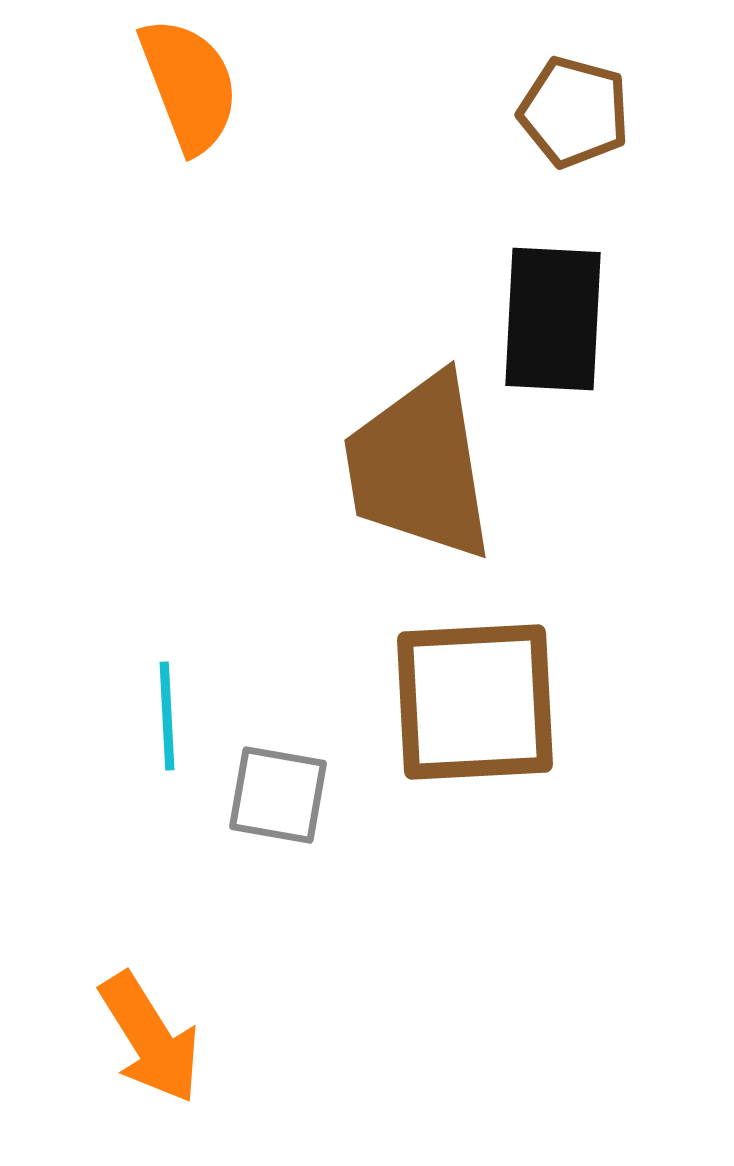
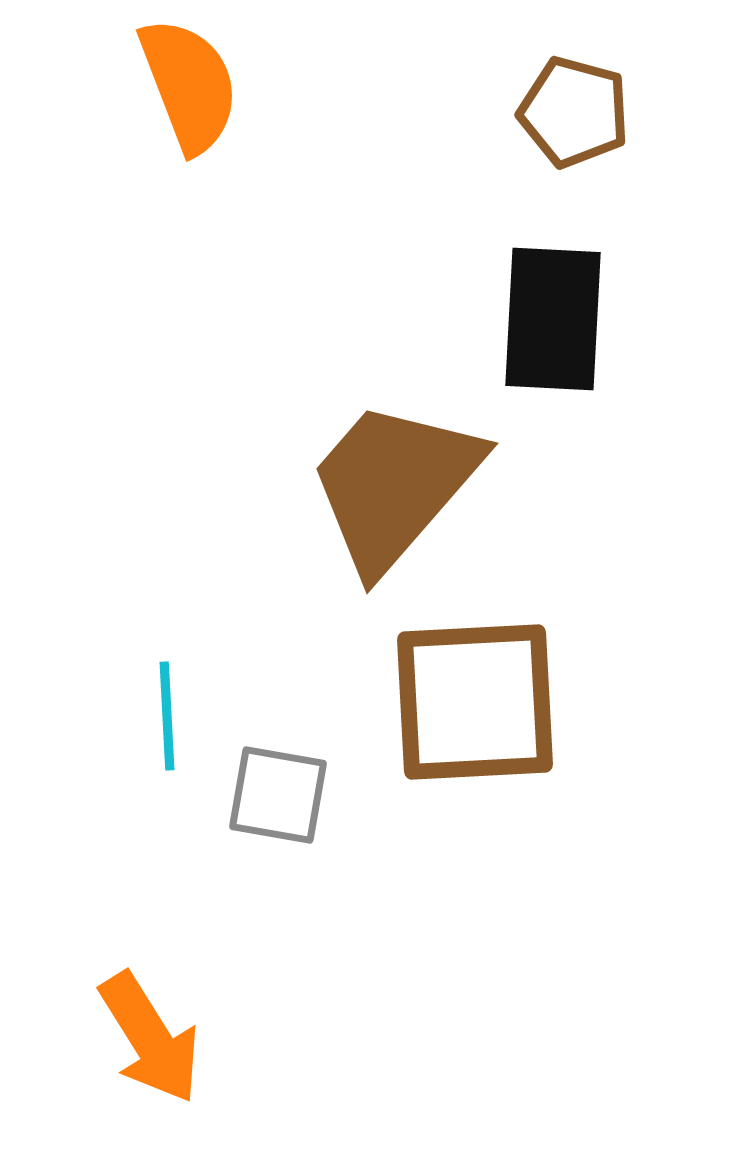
brown trapezoid: moved 25 px left, 18 px down; rotated 50 degrees clockwise
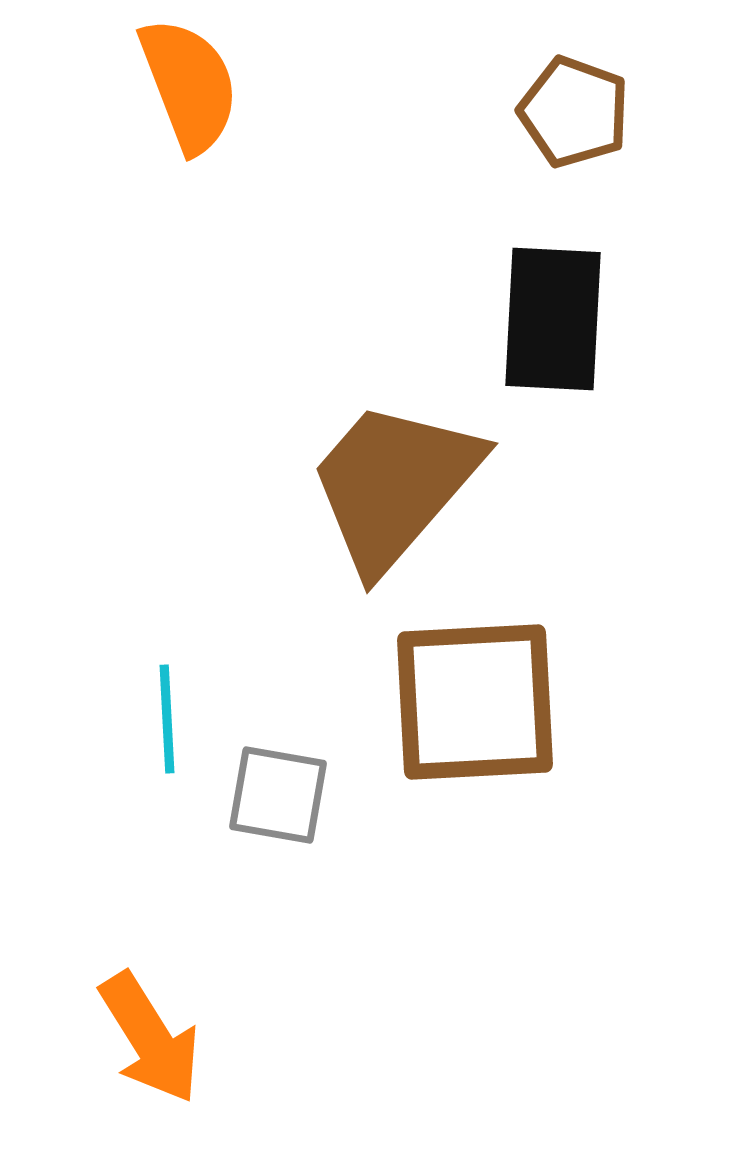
brown pentagon: rotated 5 degrees clockwise
cyan line: moved 3 px down
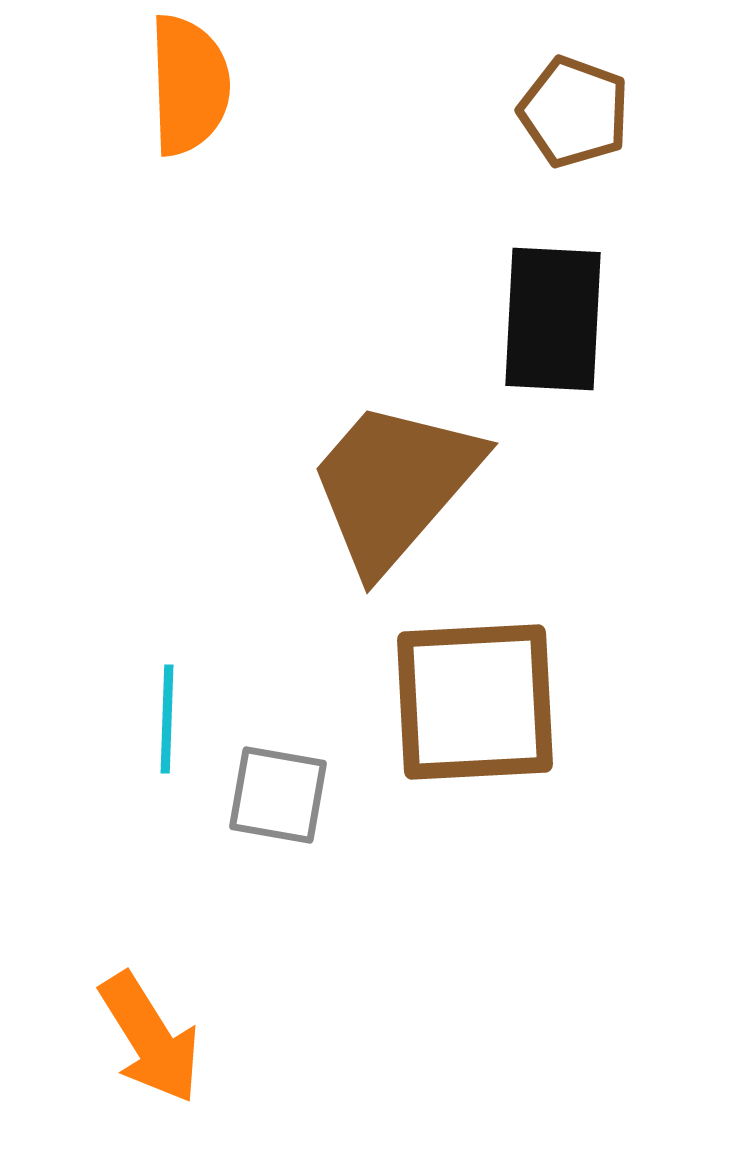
orange semicircle: rotated 19 degrees clockwise
cyan line: rotated 5 degrees clockwise
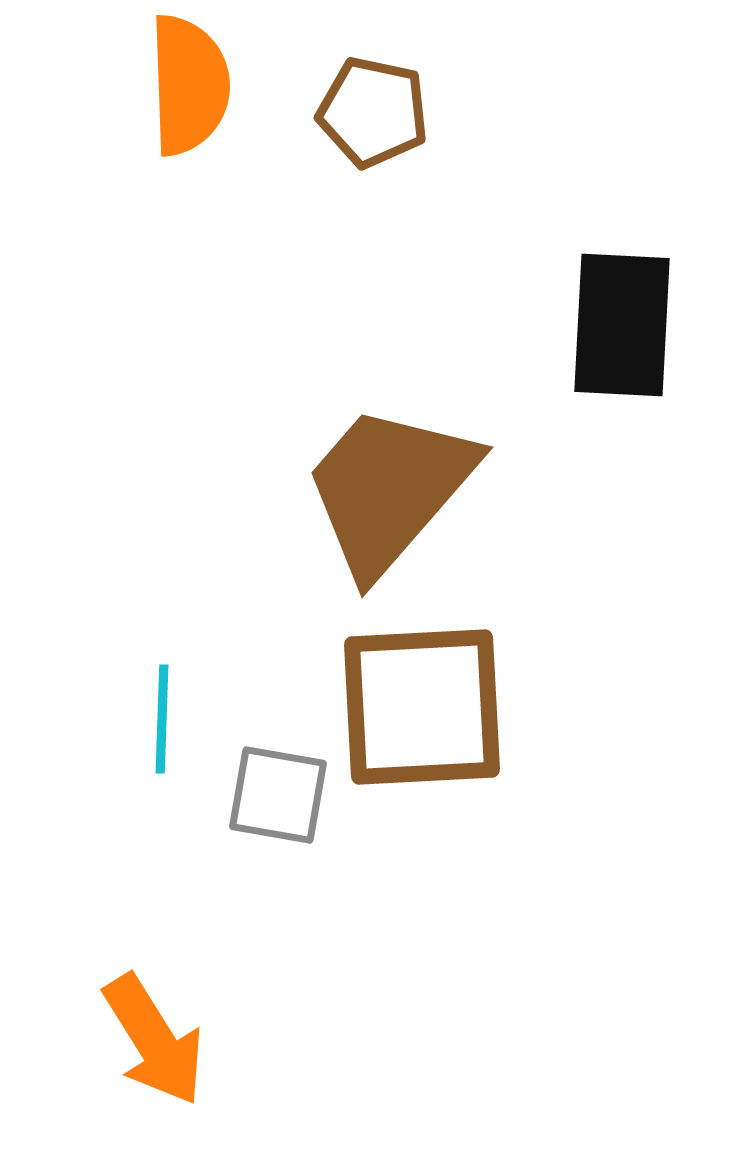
brown pentagon: moved 201 px left; rotated 8 degrees counterclockwise
black rectangle: moved 69 px right, 6 px down
brown trapezoid: moved 5 px left, 4 px down
brown square: moved 53 px left, 5 px down
cyan line: moved 5 px left
orange arrow: moved 4 px right, 2 px down
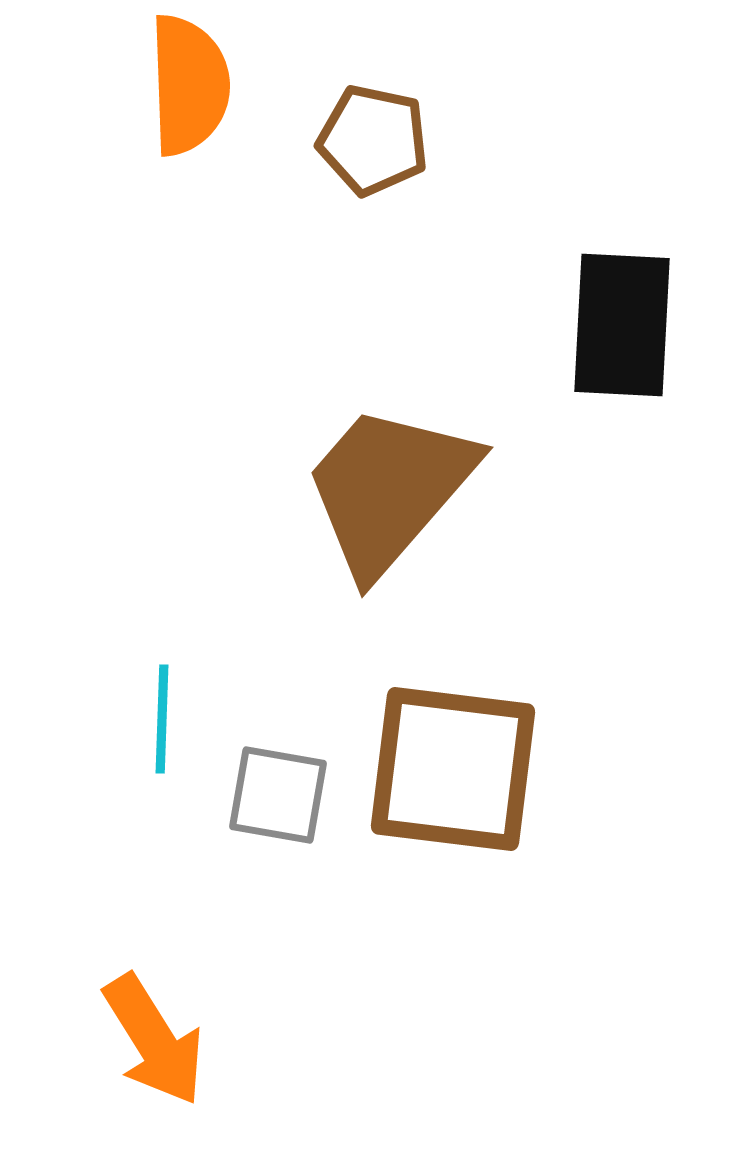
brown pentagon: moved 28 px down
brown square: moved 31 px right, 62 px down; rotated 10 degrees clockwise
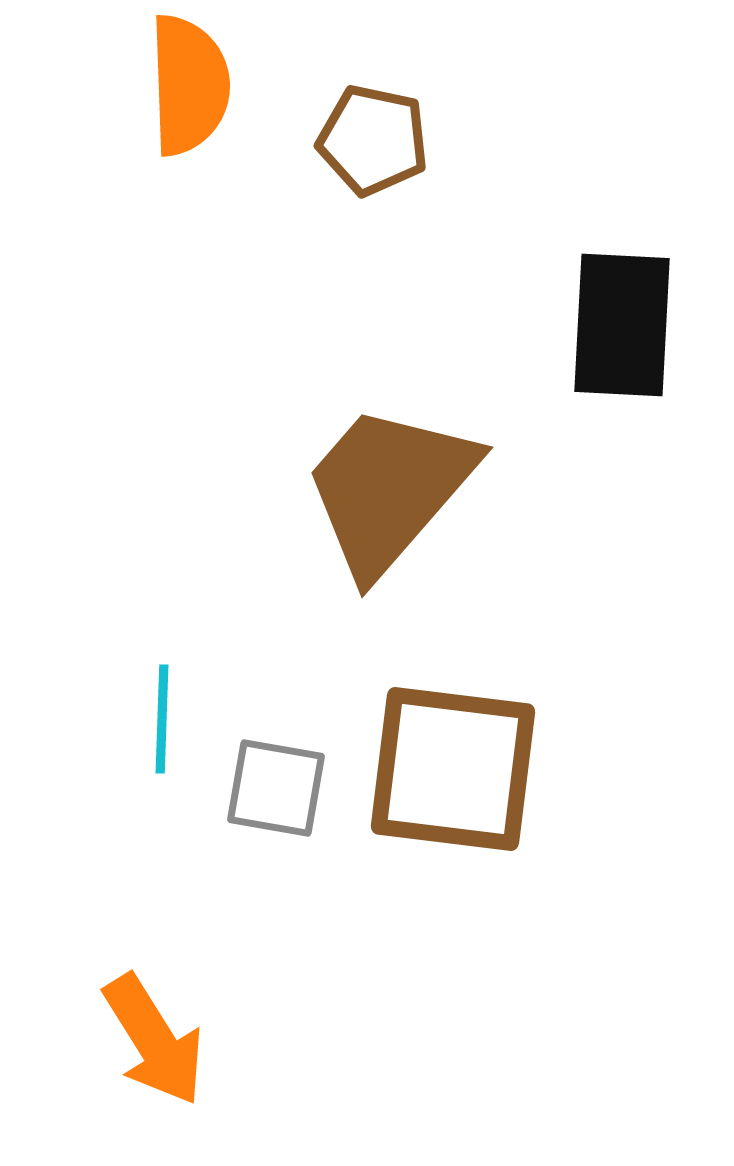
gray square: moved 2 px left, 7 px up
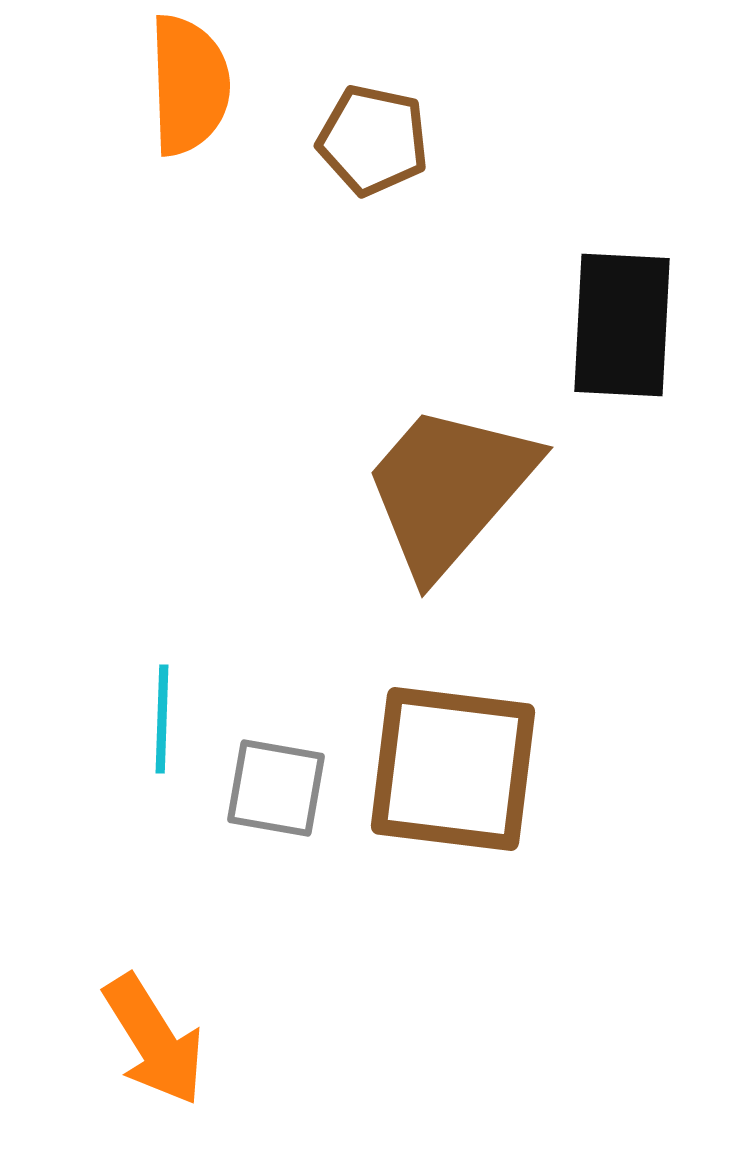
brown trapezoid: moved 60 px right
